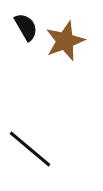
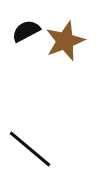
black semicircle: moved 4 px down; rotated 88 degrees counterclockwise
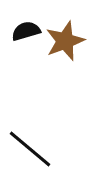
black semicircle: rotated 12 degrees clockwise
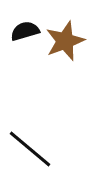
black semicircle: moved 1 px left
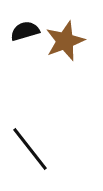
black line: rotated 12 degrees clockwise
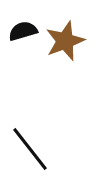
black semicircle: moved 2 px left
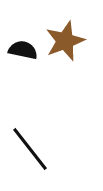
black semicircle: moved 19 px down; rotated 28 degrees clockwise
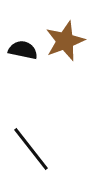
black line: moved 1 px right
